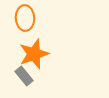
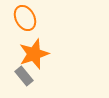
orange ellipse: rotated 25 degrees counterclockwise
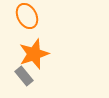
orange ellipse: moved 2 px right, 2 px up
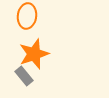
orange ellipse: rotated 35 degrees clockwise
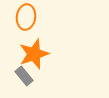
orange ellipse: moved 1 px left, 1 px down
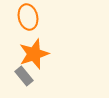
orange ellipse: moved 2 px right; rotated 20 degrees counterclockwise
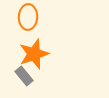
orange ellipse: rotated 15 degrees clockwise
